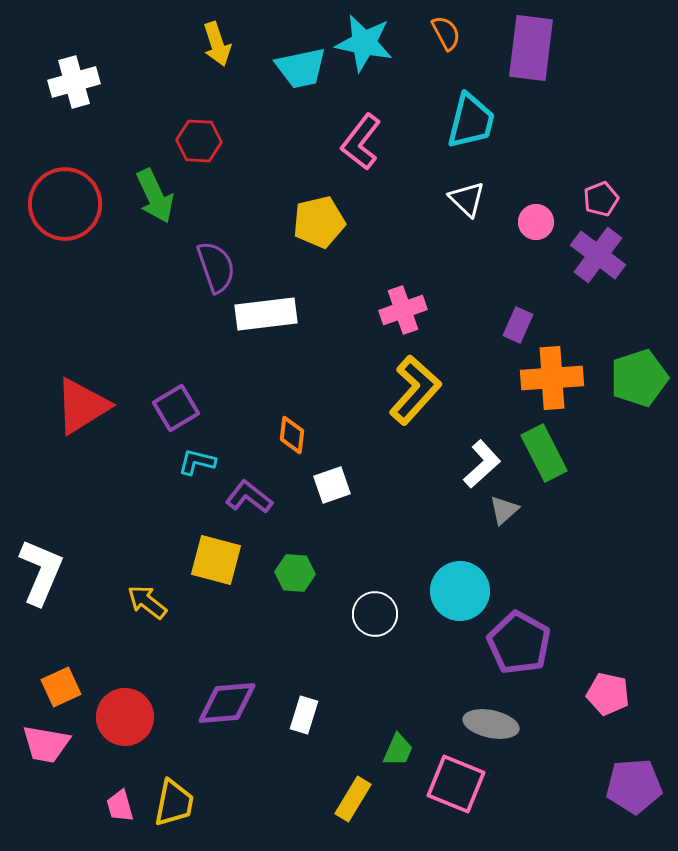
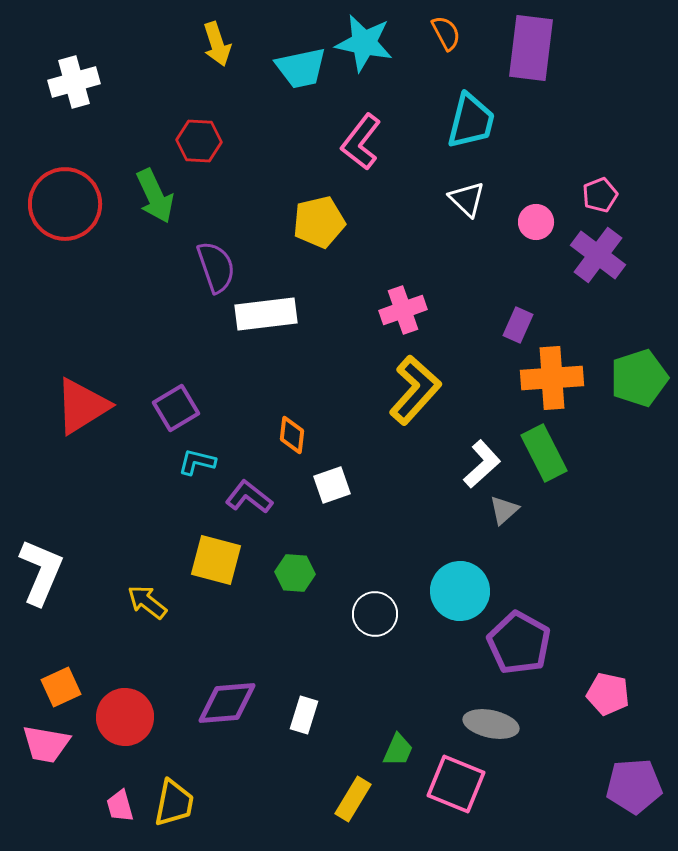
pink pentagon at (601, 199): moved 1 px left, 4 px up
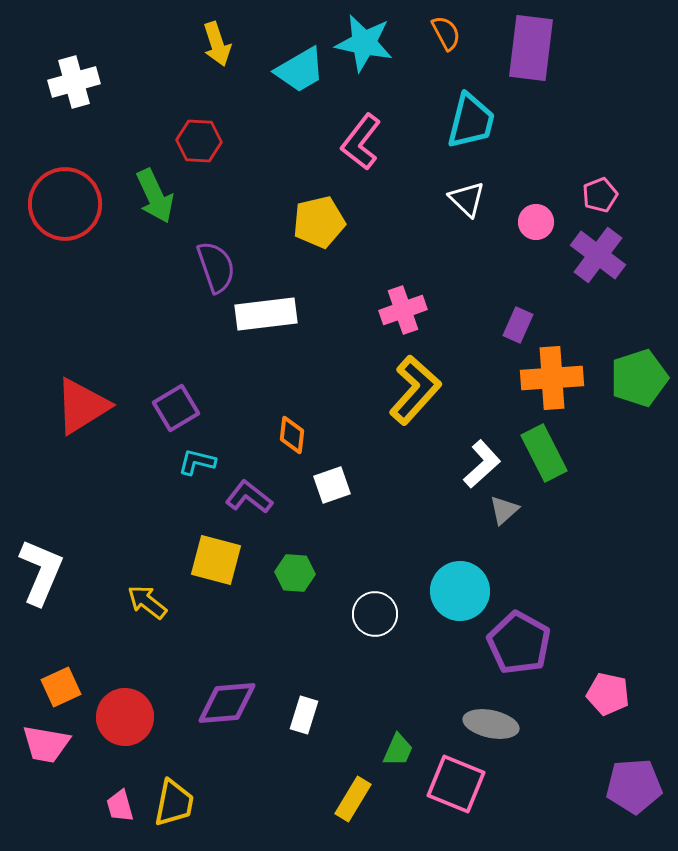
cyan trapezoid at (301, 68): moved 1 px left, 2 px down; rotated 18 degrees counterclockwise
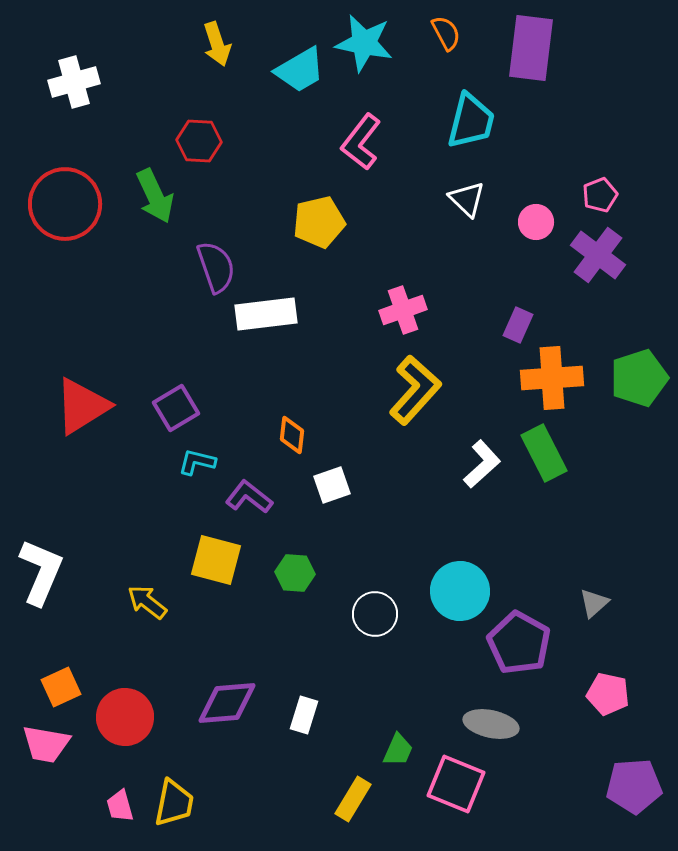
gray triangle at (504, 510): moved 90 px right, 93 px down
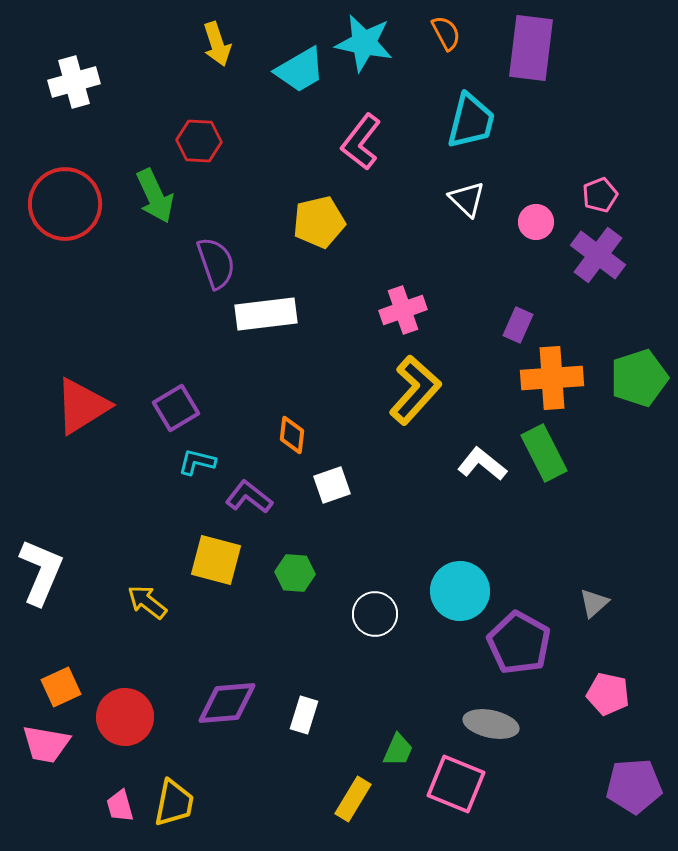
purple semicircle at (216, 267): moved 4 px up
white L-shape at (482, 464): rotated 99 degrees counterclockwise
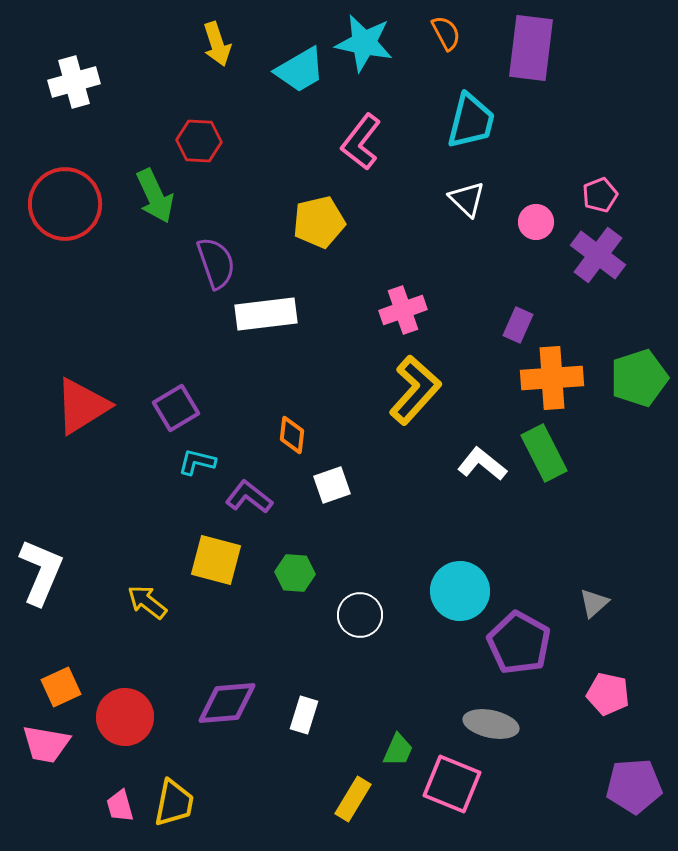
white circle at (375, 614): moved 15 px left, 1 px down
pink square at (456, 784): moved 4 px left
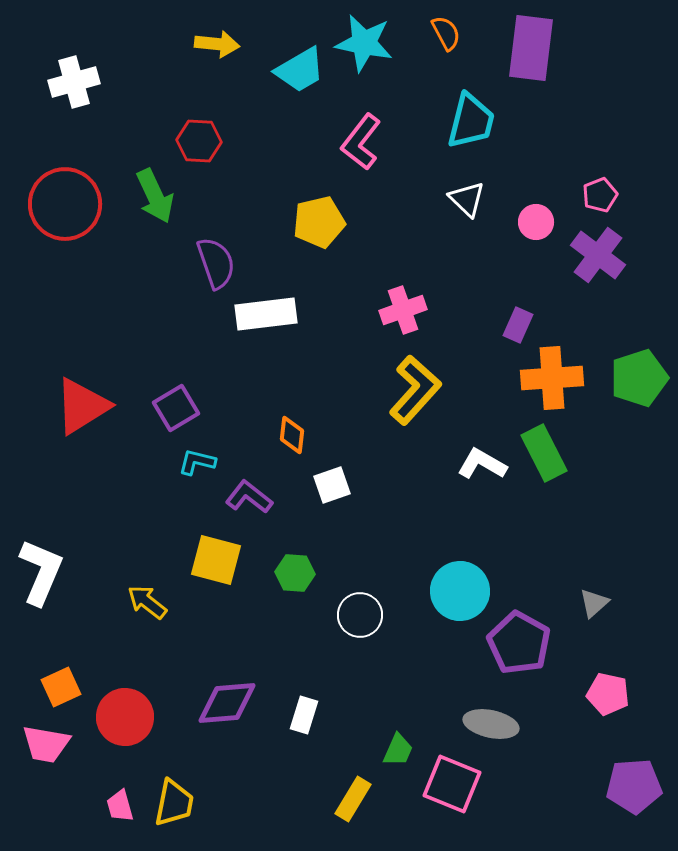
yellow arrow at (217, 44): rotated 66 degrees counterclockwise
white L-shape at (482, 464): rotated 9 degrees counterclockwise
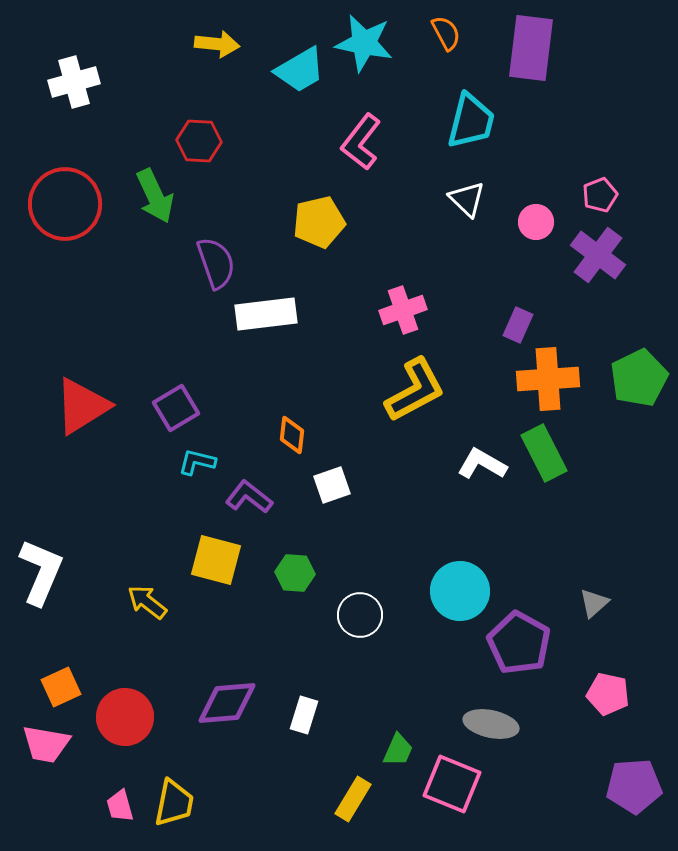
orange cross at (552, 378): moved 4 px left, 1 px down
green pentagon at (639, 378): rotated 8 degrees counterclockwise
yellow L-shape at (415, 390): rotated 20 degrees clockwise
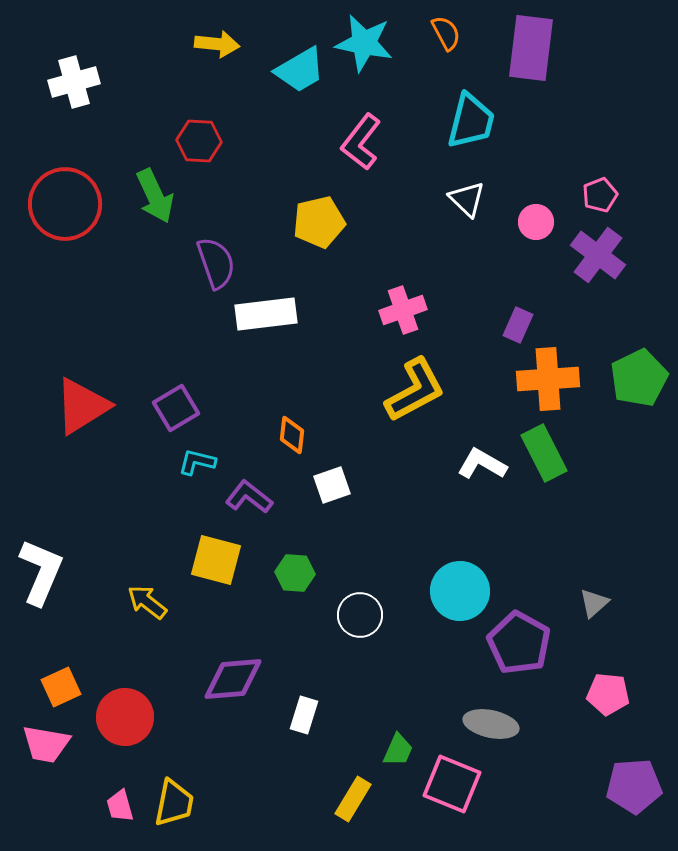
pink pentagon at (608, 694): rotated 6 degrees counterclockwise
purple diamond at (227, 703): moved 6 px right, 24 px up
